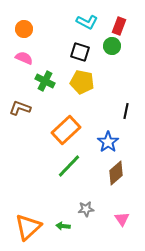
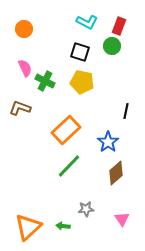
pink semicircle: moved 1 px right, 10 px down; rotated 42 degrees clockwise
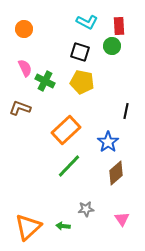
red rectangle: rotated 24 degrees counterclockwise
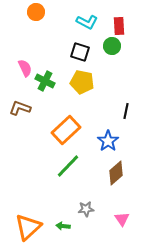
orange circle: moved 12 px right, 17 px up
blue star: moved 1 px up
green line: moved 1 px left
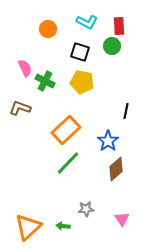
orange circle: moved 12 px right, 17 px down
green line: moved 3 px up
brown diamond: moved 4 px up
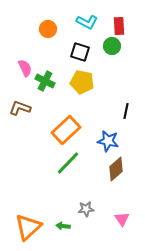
blue star: rotated 25 degrees counterclockwise
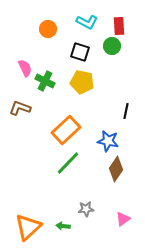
brown diamond: rotated 15 degrees counterclockwise
pink triangle: moved 1 px right; rotated 28 degrees clockwise
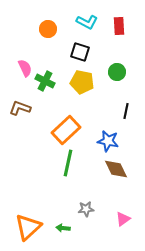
green circle: moved 5 px right, 26 px down
green line: rotated 32 degrees counterclockwise
brown diamond: rotated 60 degrees counterclockwise
green arrow: moved 2 px down
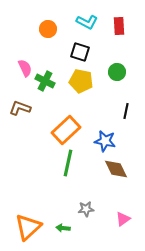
yellow pentagon: moved 1 px left, 1 px up
blue star: moved 3 px left
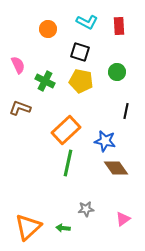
pink semicircle: moved 7 px left, 3 px up
brown diamond: moved 1 px up; rotated 10 degrees counterclockwise
